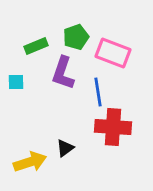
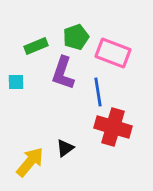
red cross: rotated 12 degrees clockwise
yellow arrow: rotated 32 degrees counterclockwise
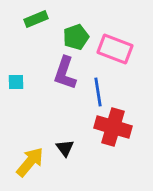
green rectangle: moved 27 px up
pink rectangle: moved 2 px right, 4 px up
purple L-shape: moved 2 px right
black triangle: rotated 30 degrees counterclockwise
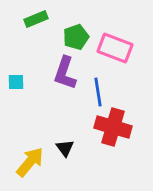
pink rectangle: moved 1 px up
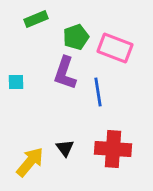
red cross: moved 22 px down; rotated 12 degrees counterclockwise
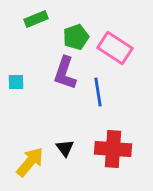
pink rectangle: rotated 12 degrees clockwise
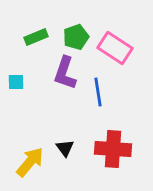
green rectangle: moved 18 px down
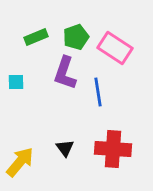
yellow arrow: moved 10 px left
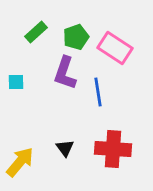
green rectangle: moved 5 px up; rotated 20 degrees counterclockwise
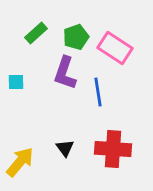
green rectangle: moved 1 px down
